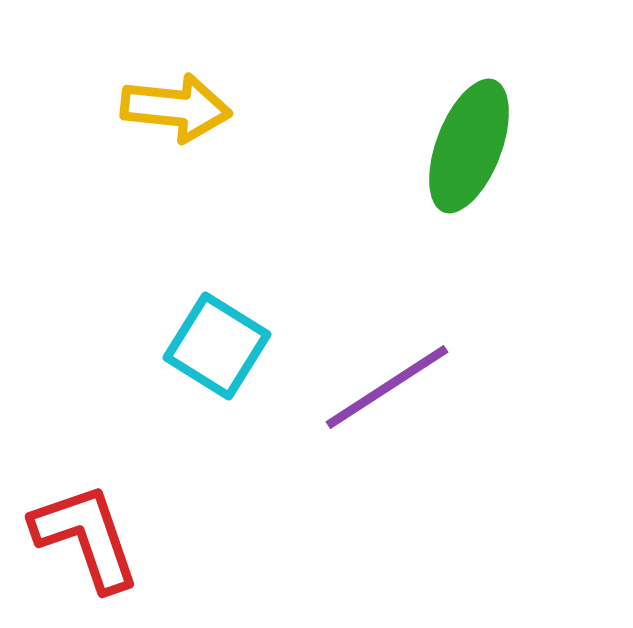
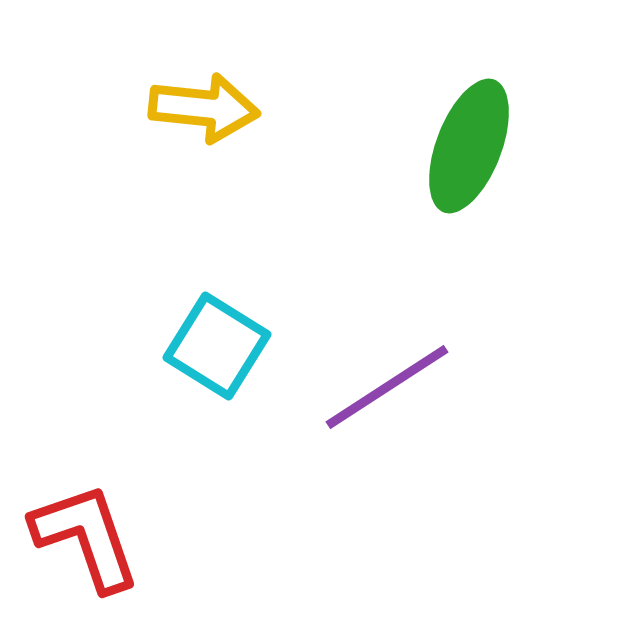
yellow arrow: moved 28 px right
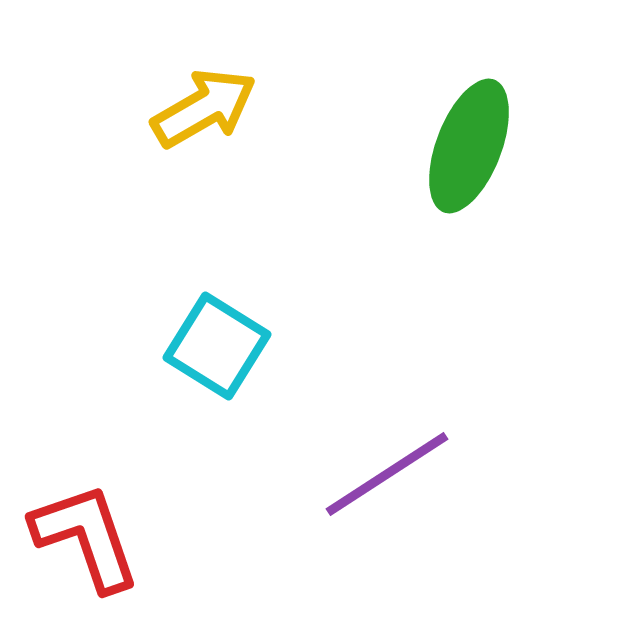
yellow arrow: rotated 36 degrees counterclockwise
purple line: moved 87 px down
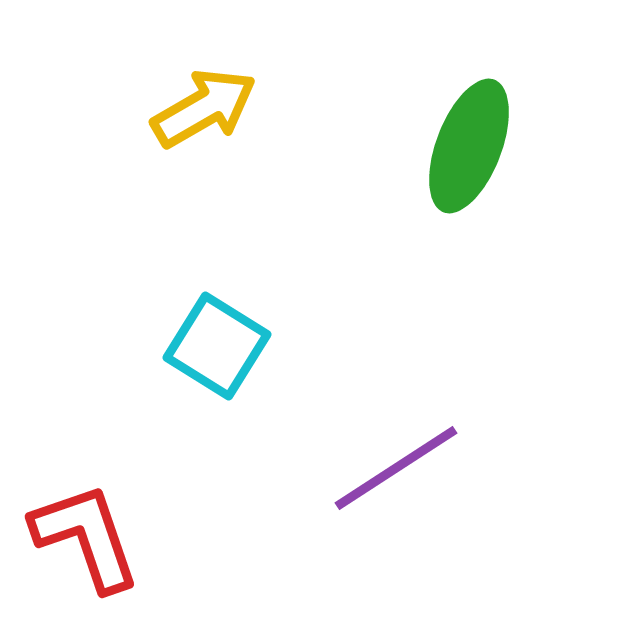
purple line: moved 9 px right, 6 px up
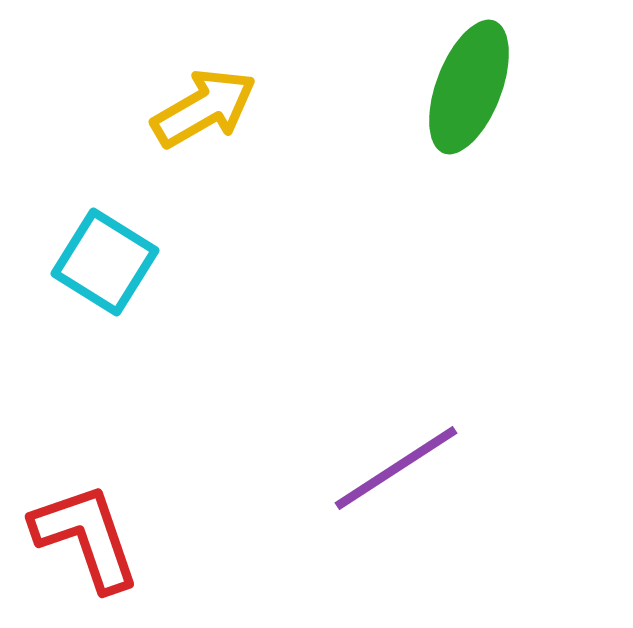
green ellipse: moved 59 px up
cyan square: moved 112 px left, 84 px up
